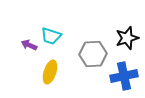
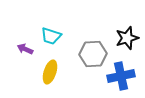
purple arrow: moved 4 px left, 4 px down
blue cross: moved 3 px left
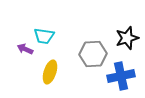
cyan trapezoid: moved 7 px left; rotated 10 degrees counterclockwise
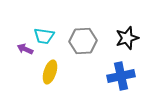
gray hexagon: moved 10 px left, 13 px up
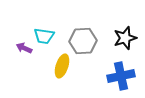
black star: moved 2 px left
purple arrow: moved 1 px left, 1 px up
yellow ellipse: moved 12 px right, 6 px up
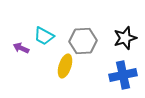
cyan trapezoid: rotated 20 degrees clockwise
purple arrow: moved 3 px left
yellow ellipse: moved 3 px right
blue cross: moved 2 px right, 1 px up
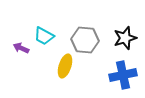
gray hexagon: moved 2 px right, 1 px up; rotated 8 degrees clockwise
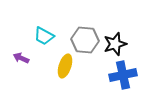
black star: moved 10 px left, 6 px down
purple arrow: moved 10 px down
